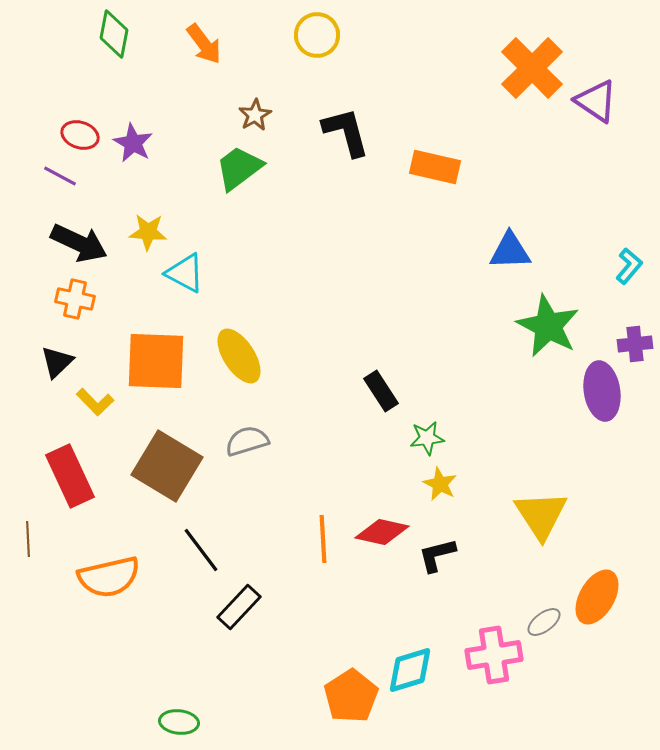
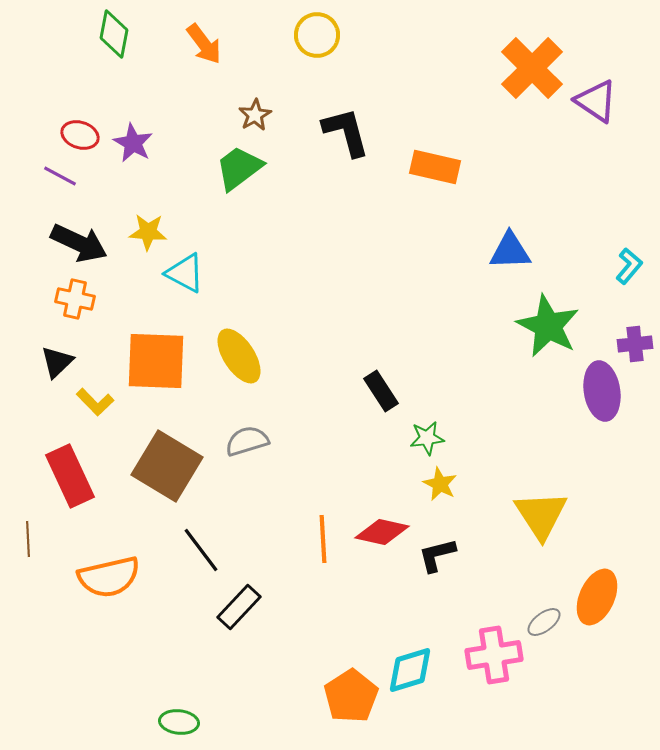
orange ellipse at (597, 597): rotated 6 degrees counterclockwise
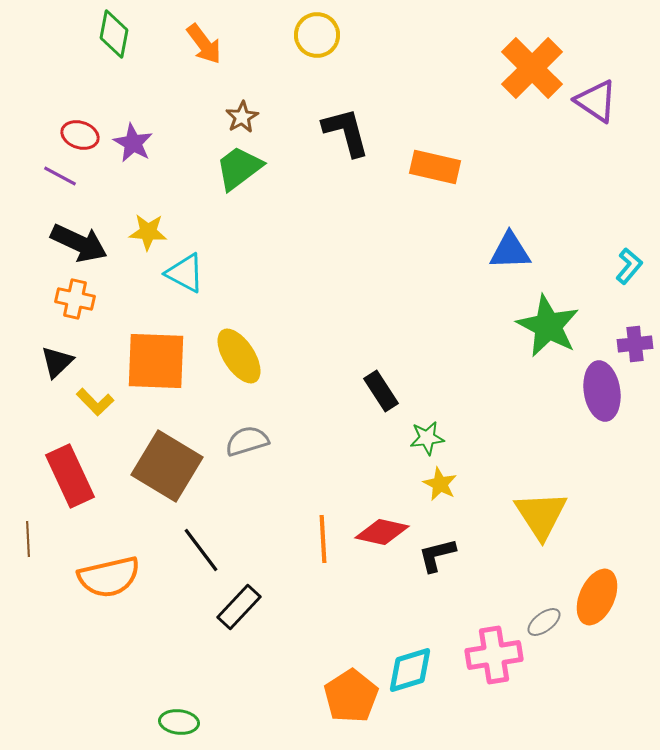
brown star at (255, 115): moved 13 px left, 2 px down
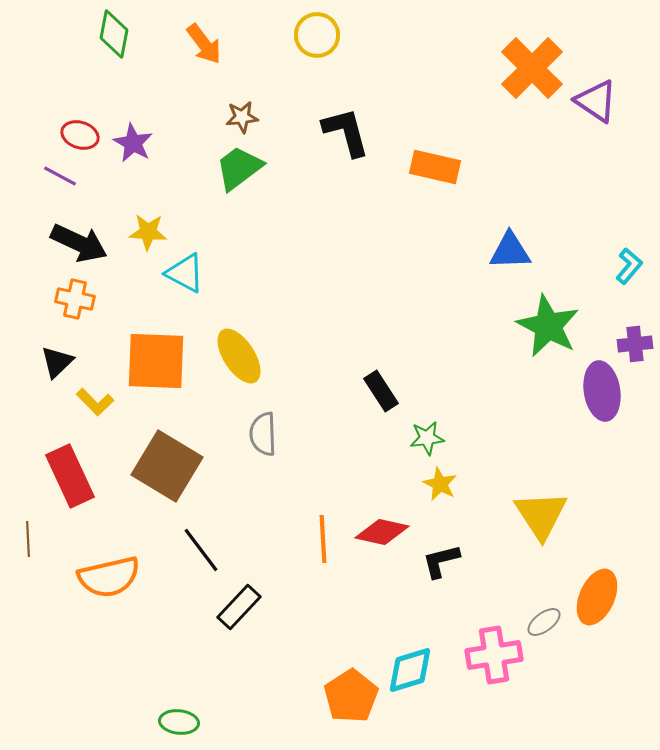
brown star at (242, 117): rotated 24 degrees clockwise
gray semicircle at (247, 441): moved 16 px right, 7 px up; rotated 75 degrees counterclockwise
black L-shape at (437, 555): moved 4 px right, 6 px down
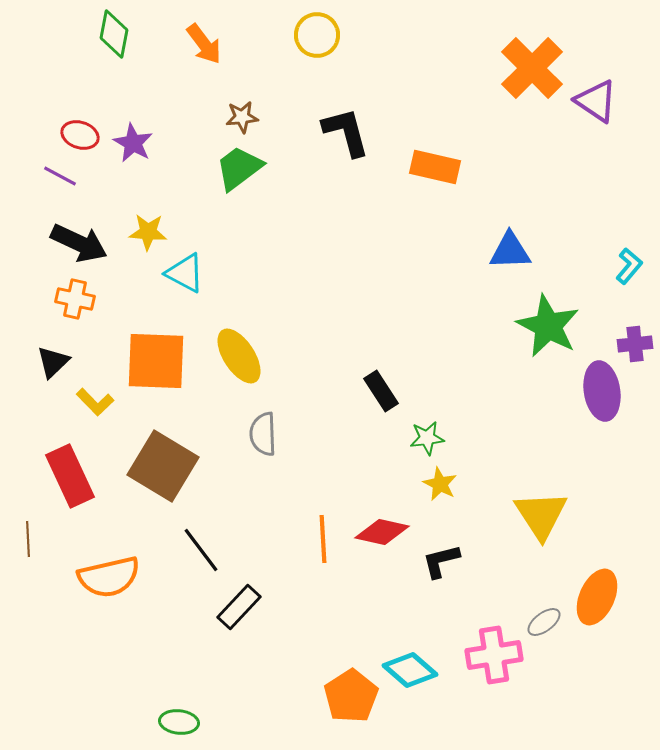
black triangle at (57, 362): moved 4 px left
brown square at (167, 466): moved 4 px left
cyan diamond at (410, 670): rotated 58 degrees clockwise
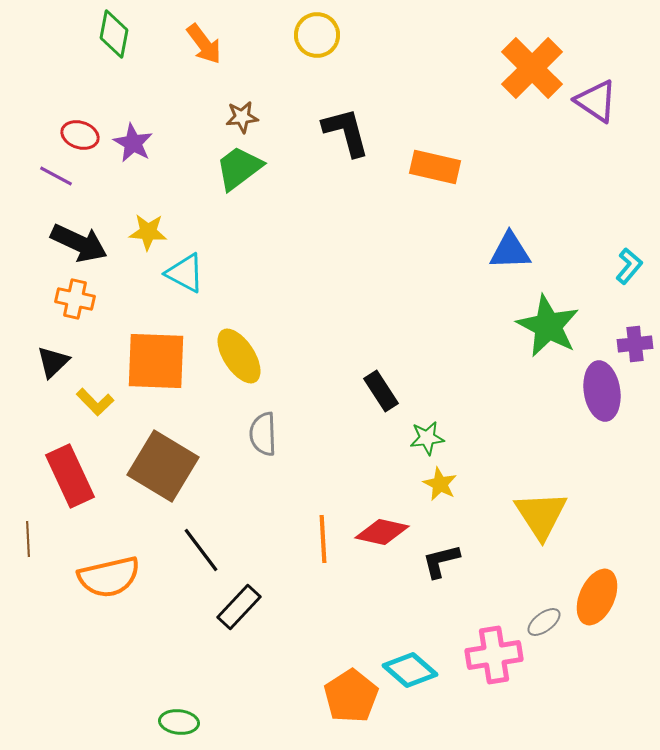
purple line at (60, 176): moved 4 px left
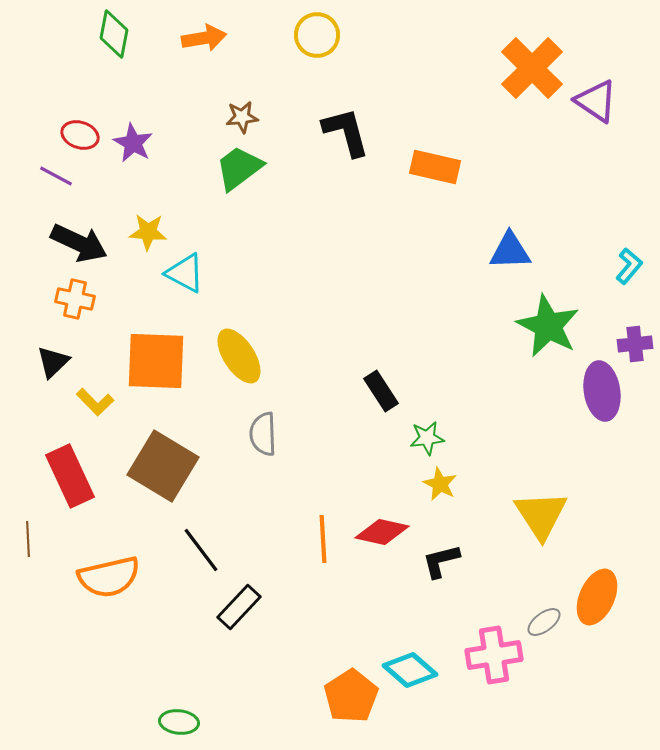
orange arrow at (204, 44): moved 6 px up; rotated 63 degrees counterclockwise
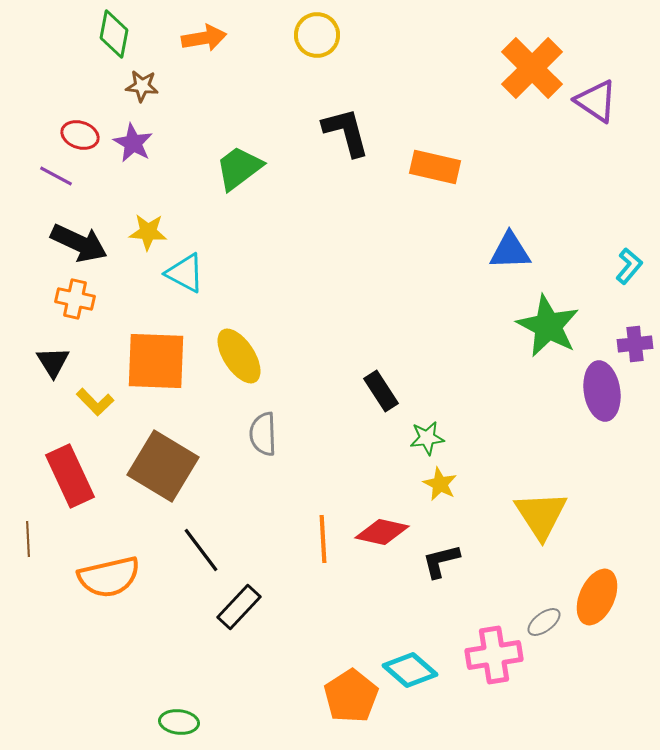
brown star at (242, 117): moved 100 px left, 31 px up; rotated 12 degrees clockwise
black triangle at (53, 362): rotated 18 degrees counterclockwise
